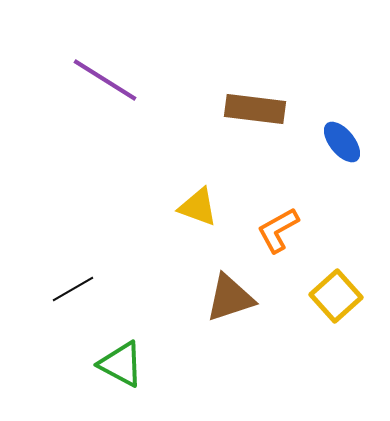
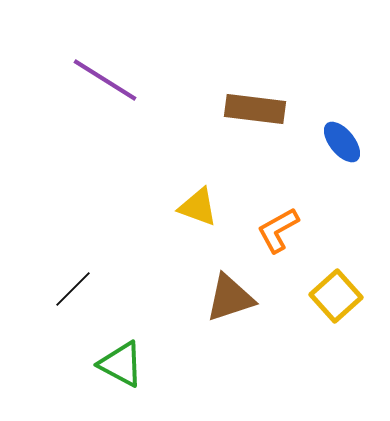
black line: rotated 15 degrees counterclockwise
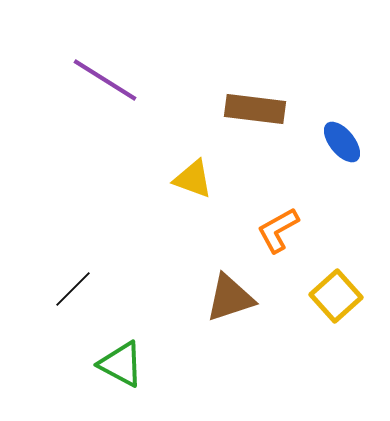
yellow triangle: moved 5 px left, 28 px up
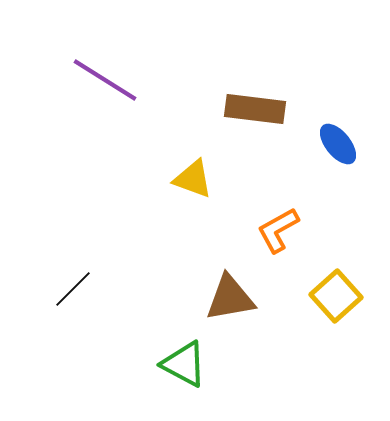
blue ellipse: moved 4 px left, 2 px down
brown triangle: rotated 8 degrees clockwise
green triangle: moved 63 px right
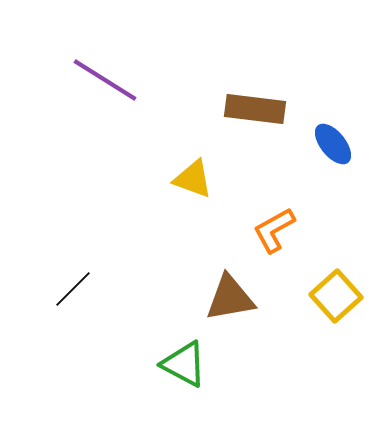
blue ellipse: moved 5 px left
orange L-shape: moved 4 px left
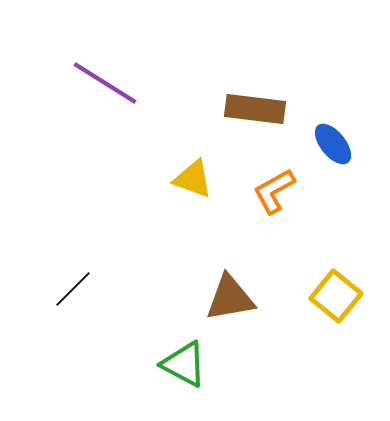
purple line: moved 3 px down
orange L-shape: moved 39 px up
yellow square: rotated 9 degrees counterclockwise
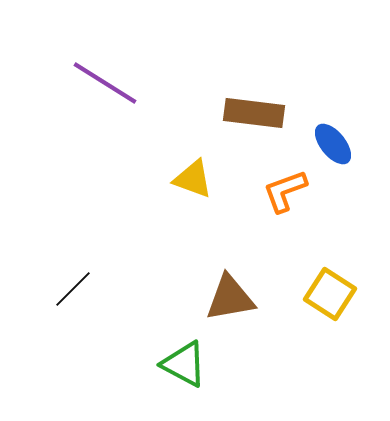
brown rectangle: moved 1 px left, 4 px down
orange L-shape: moved 11 px right; rotated 9 degrees clockwise
yellow square: moved 6 px left, 2 px up; rotated 6 degrees counterclockwise
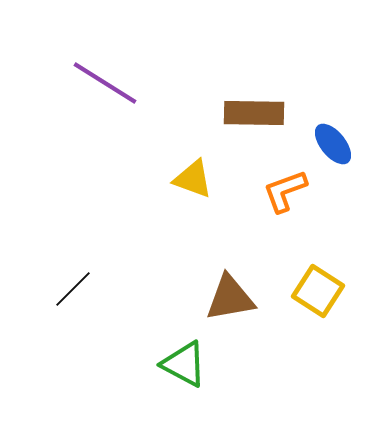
brown rectangle: rotated 6 degrees counterclockwise
yellow square: moved 12 px left, 3 px up
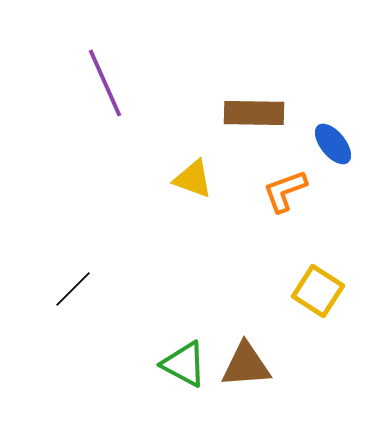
purple line: rotated 34 degrees clockwise
brown triangle: moved 16 px right, 67 px down; rotated 6 degrees clockwise
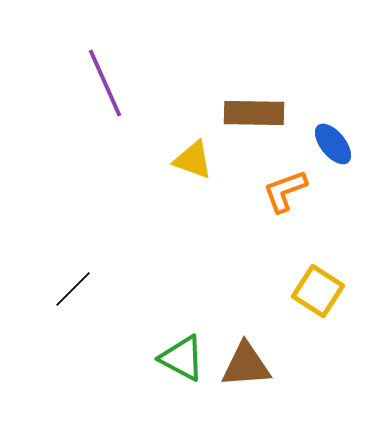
yellow triangle: moved 19 px up
green triangle: moved 2 px left, 6 px up
